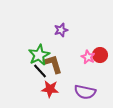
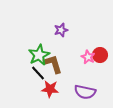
black line: moved 2 px left, 2 px down
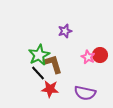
purple star: moved 4 px right, 1 px down
purple semicircle: moved 1 px down
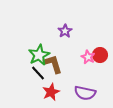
purple star: rotated 16 degrees counterclockwise
red star: moved 1 px right, 3 px down; rotated 30 degrees counterclockwise
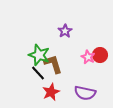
green star: rotated 25 degrees counterclockwise
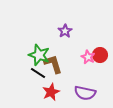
black line: rotated 14 degrees counterclockwise
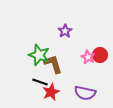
black line: moved 2 px right, 9 px down; rotated 14 degrees counterclockwise
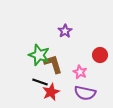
pink star: moved 8 px left, 15 px down
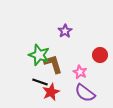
purple semicircle: rotated 25 degrees clockwise
